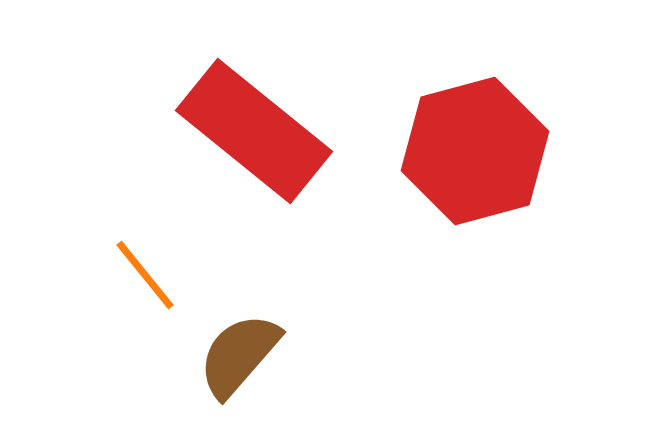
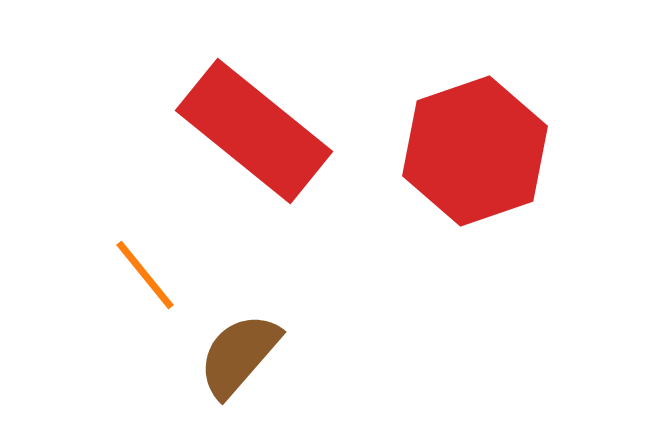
red hexagon: rotated 4 degrees counterclockwise
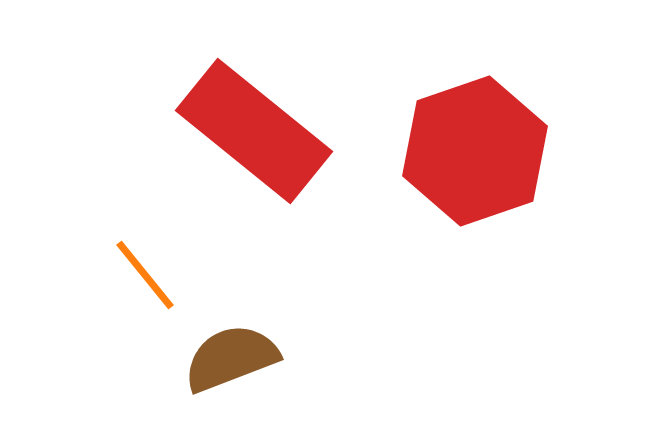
brown semicircle: moved 8 px left, 3 px down; rotated 28 degrees clockwise
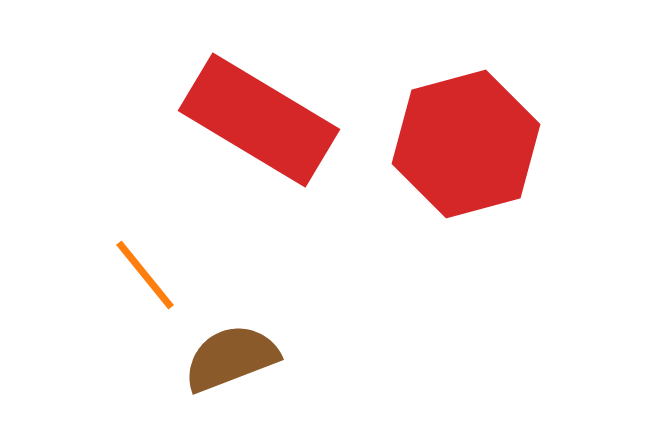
red rectangle: moved 5 px right, 11 px up; rotated 8 degrees counterclockwise
red hexagon: moved 9 px left, 7 px up; rotated 4 degrees clockwise
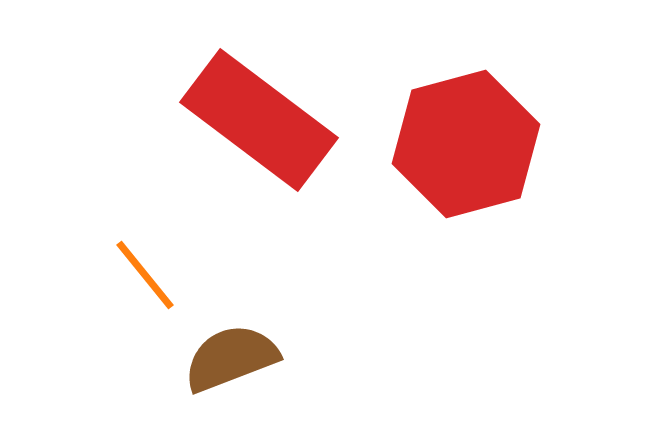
red rectangle: rotated 6 degrees clockwise
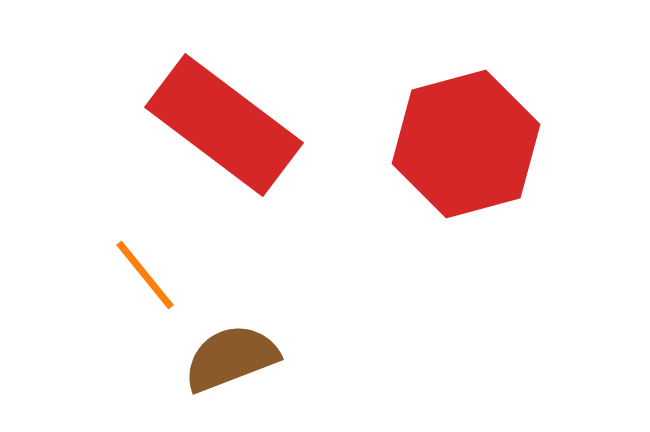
red rectangle: moved 35 px left, 5 px down
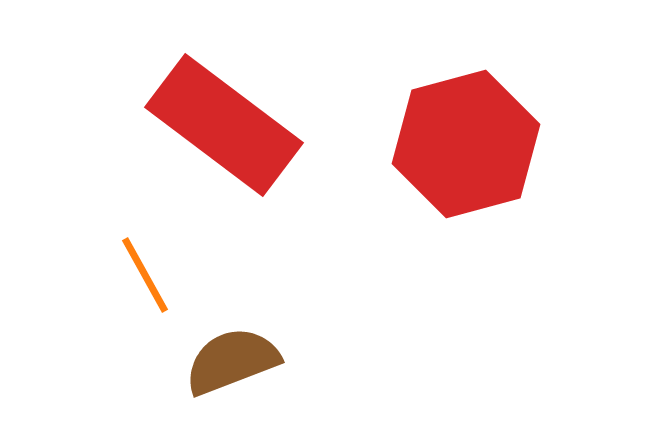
orange line: rotated 10 degrees clockwise
brown semicircle: moved 1 px right, 3 px down
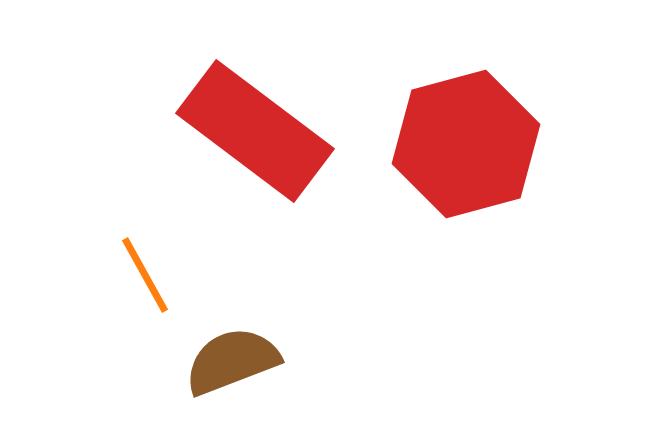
red rectangle: moved 31 px right, 6 px down
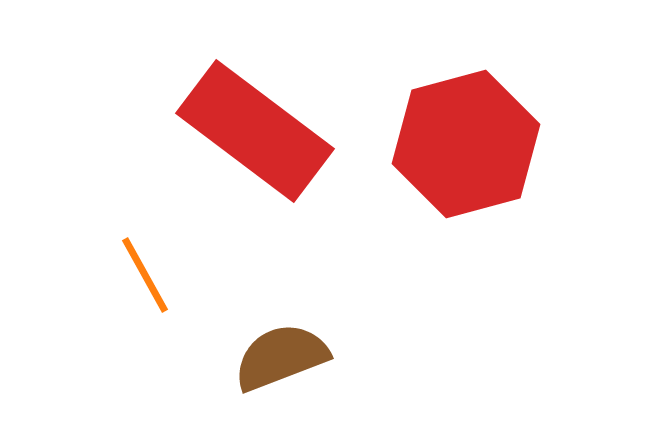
brown semicircle: moved 49 px right, 4 px up
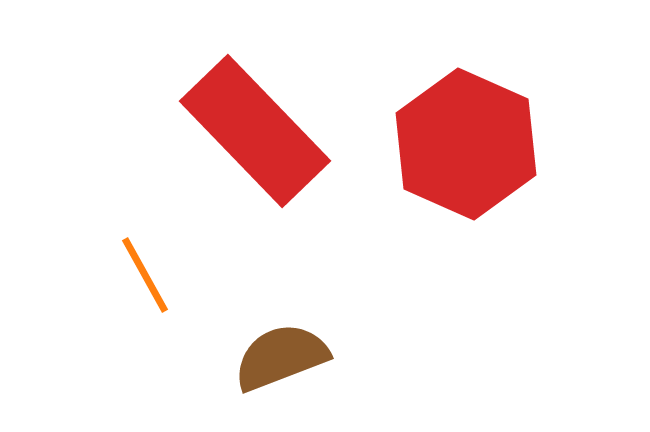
red rectangle: rotated 9 degrees clockwise
red hexagon: rotated 21 degrees counterclockwise
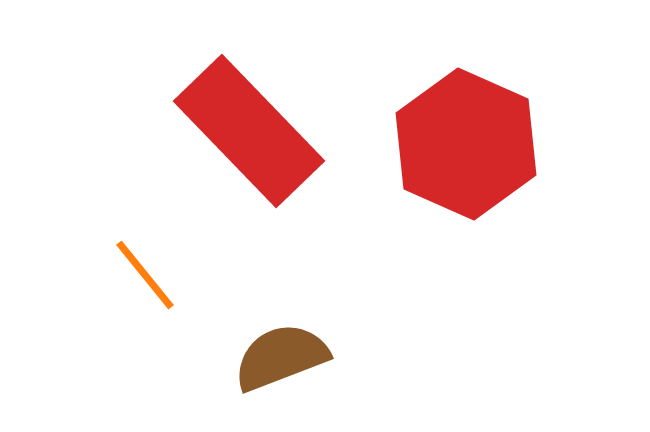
red rectangle: moved 6 px left
orange line: rotated 10 degrees counterclockwise
